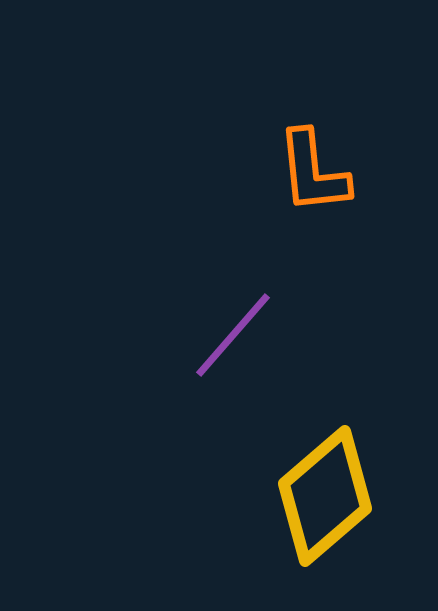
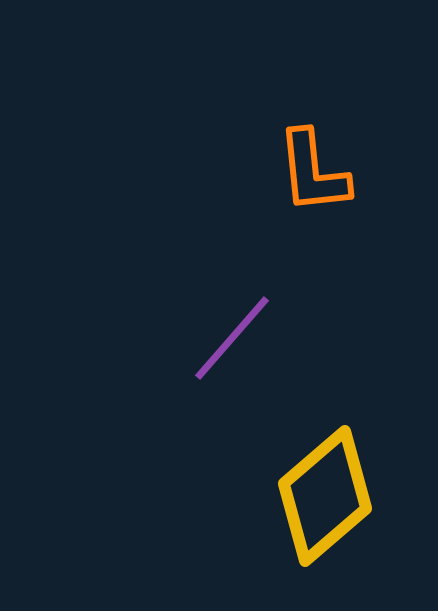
purple line: moved 1 px left, 3 px down
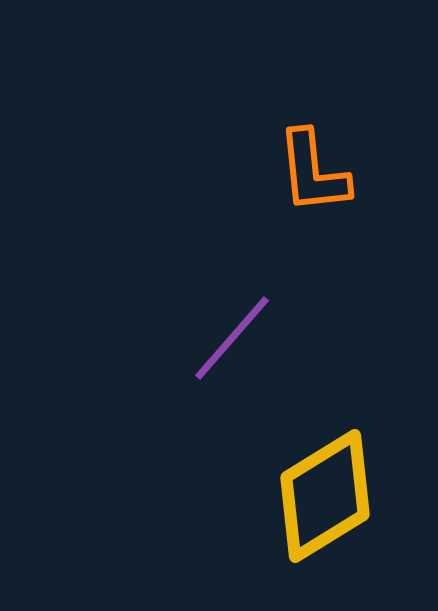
yellow diamond: rotated 9 degrees clockwise
